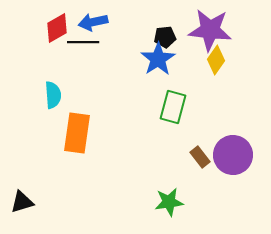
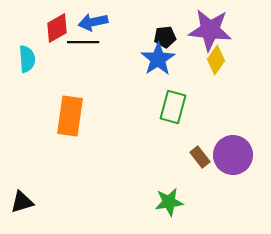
cyan semicircle: moved 26 px left, 36 px up
orange rectangle: moved 7 px left, 17 px up
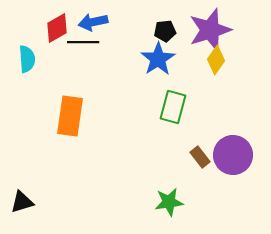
purple star: rotated 24 degrees counterclockwise
black pentagon: moved 6 px up
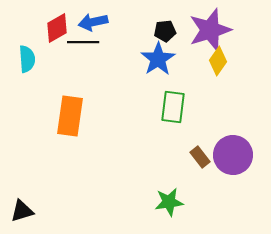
yellow diamond: moved 2 px right, 1 px down
green rectangle: rotated 8 degrees counterclockwise
black triangle: moved 9 px down
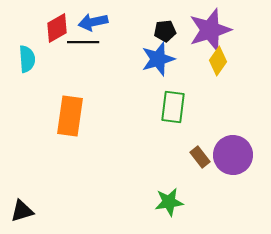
blue star: rotated 16 degrees clockwise
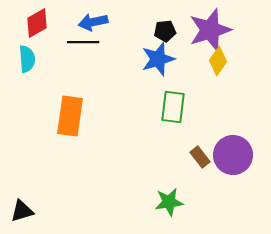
red diamond: moved 20 px left, 5 px up
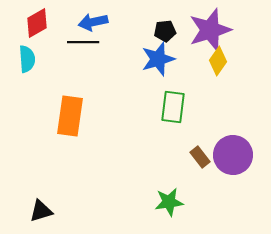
black triangle: moved 19 px right
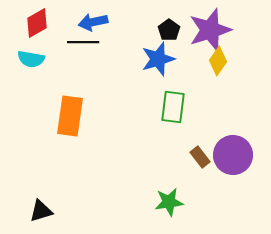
black pentagon: moved 4 px right, 1 px up; rotated 30 degrees counterclockwise
cyan semicircle: moved 4 px right; rotated 104 degrees clockwise
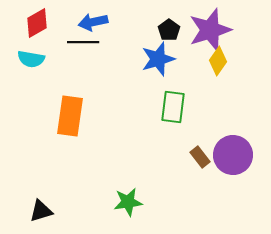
green star: moved 41 px left
